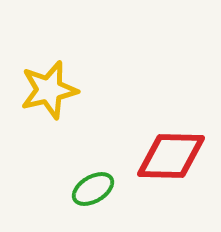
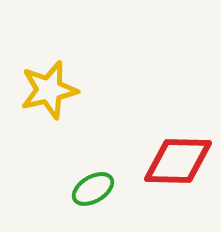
red diamond: moved 7 px right, 5 px down
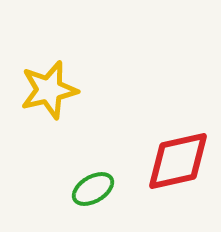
red diamond: rotated 14 degrees counterclockwise
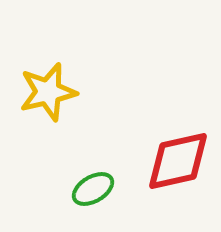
yellow star: moved 1 px left, 2 px down
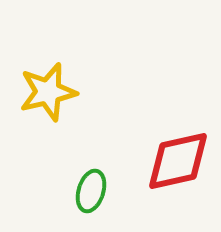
green ellipse: moved 2 px left, 2 px down; rotated 42 degrees counterclockwise
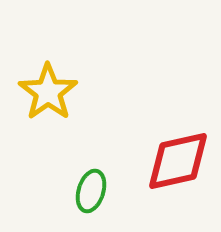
yellow star: rotated 22 degrees counterclockwise
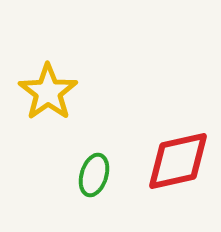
green ellipse: moved 3 px right, 16 px up
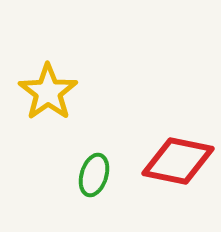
red diamond: rotated 24 degrees clockwise
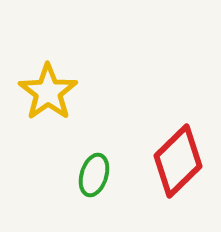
red diamond: rotated 56 degrees counterclockwise
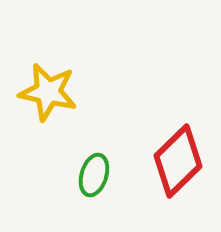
yellow star: rotated 24 degrees counterclockwise
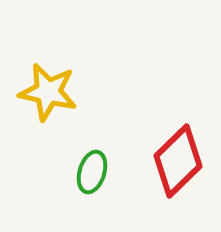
green ellipse: moved 2 px left, 3 px up
